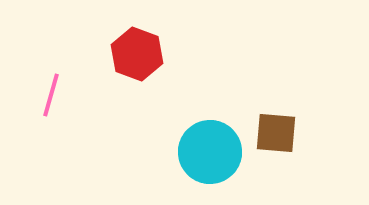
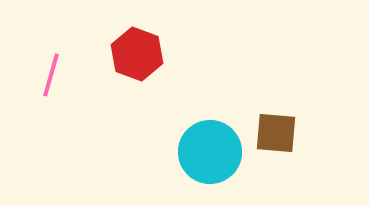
pink line: moved 20 px up
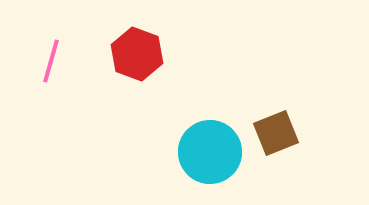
pink line: moved 14 px up
brown square: rotated 27 degrees counterclockwise
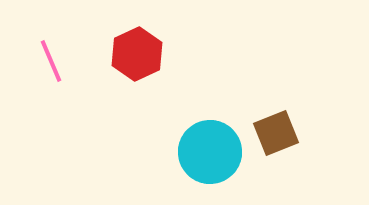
red hexagon: rotated 15 degrees clockwise
pink line: rotated 39 degrees counterclockwise
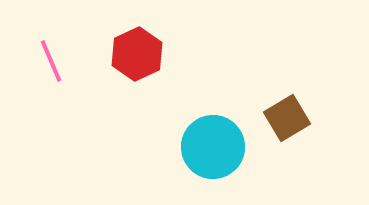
brown square: moved 11 px right, 15 px up; rotated 9 degrees counterclockwise
cyan circle: moved 3 px right, 5 px up
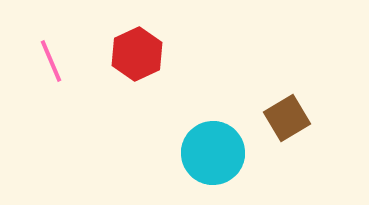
cyan circle: moved 6 px down
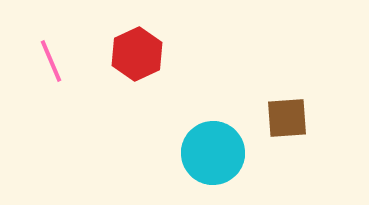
brown square: rotated 27 degrees clockwise
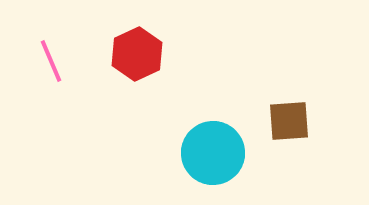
brown square: moved 2 px right, 3 px down
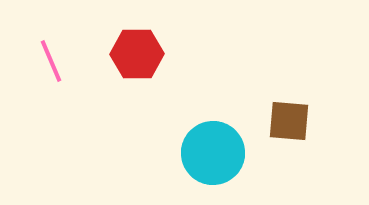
red hexagon: rotated 24 degrees clockwise
brown square: rotated 9 degrees clockwise
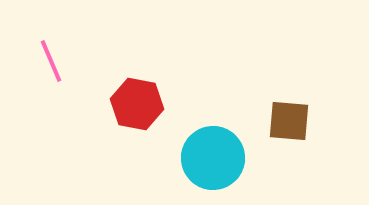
red hexagon: moved 50 px down; rotated 12 degrees clockwise
cyan circle: moved 5 px down
